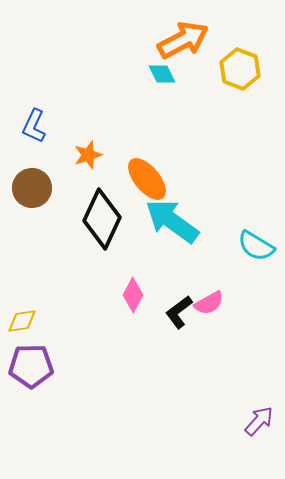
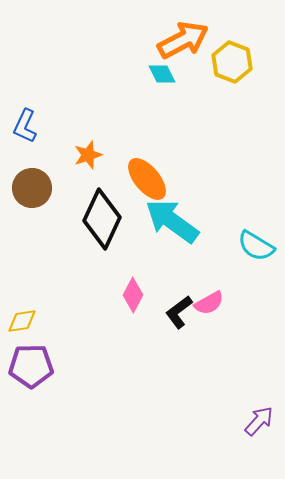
yellow hexagon: moved 8 px left, 7 px up
blue L-shape: moved 9 px left
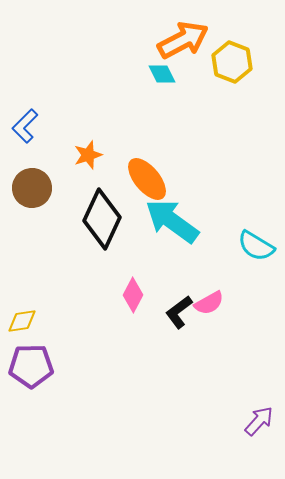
blue L-shape: rotated 20 degrees clockwise
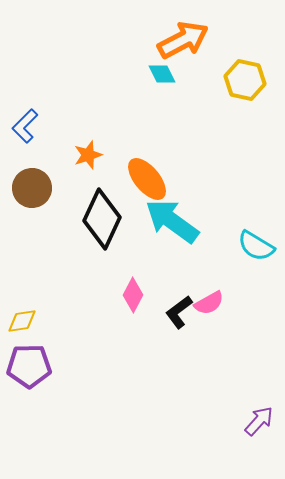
yellow hexagon: moved 13 px right, 18 px down; rotated 9 degrees counterclockwise
purple pentagon: moved 2 px left
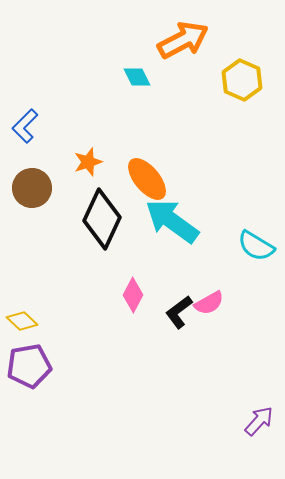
cyan diamond: moved 25 px left, 3 px down
yellow hexagon: moved 3 px left; rotated 12 degrees clockwise
orange star: moved 7 px down
yellow diamond: rotated 52 degrees clockwise
purple pentagon: rotated 9 degrees counterclockwise
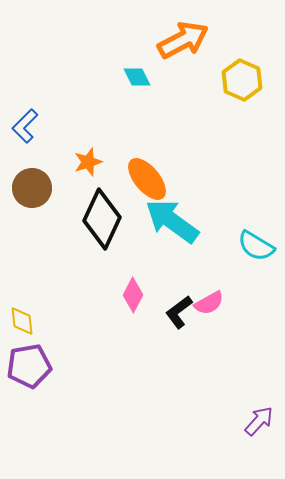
yellow diamond: rotated 40 degrees clockwise
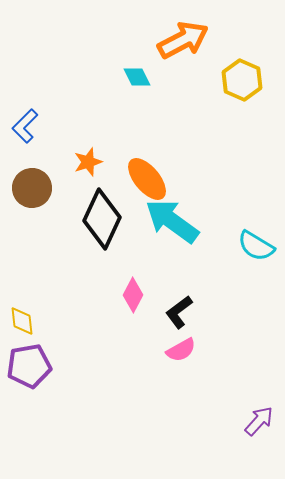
pink semicircle: moved 28 px left, 47 px down
